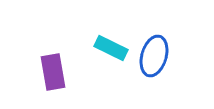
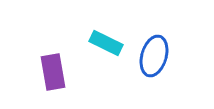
cyan rectangle: moved 5 px left, 5 px up
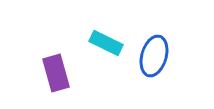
purple rectangle: moved 3 px right, 1 px down; rotated 6 degrees counterclockwise
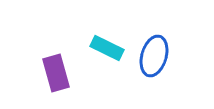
cyan rectangle: moved 1 px right, 5 px down
